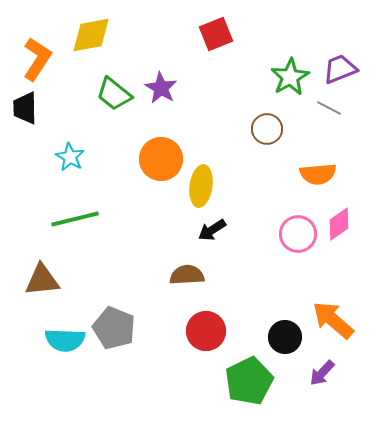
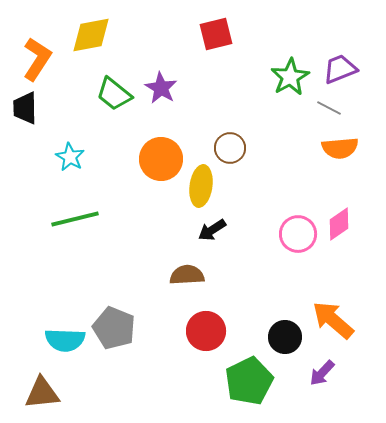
red square: rotated 8 degrees clockwise
brown circle: moved 37 px left, 19 px down
orange semicircle: moved 22 px right, 26 px up
brown triangle: moved 113 px down
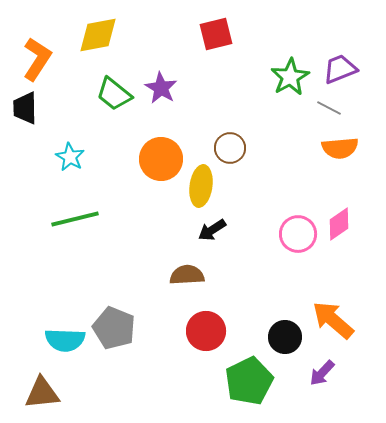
yellow diamond: moved 7 px right
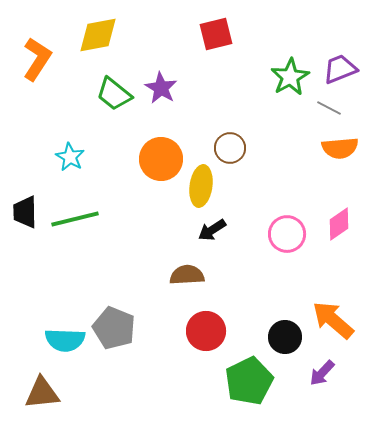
black trapezoid: moved 104 px down
pink circle: moved 11 px left
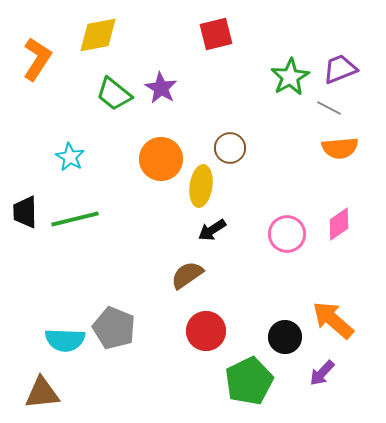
brown semicircle: rotated 32 degrees counterclockwise
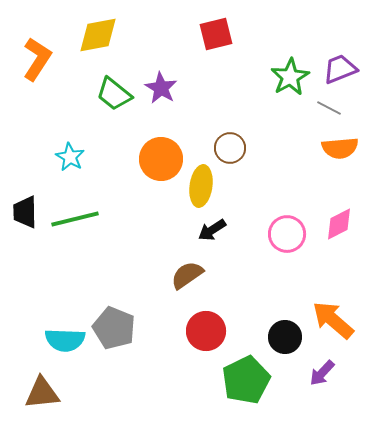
pink diamond: rotated 8 degrees clockwise
green pentagon: moved 3 px left, 1 px up
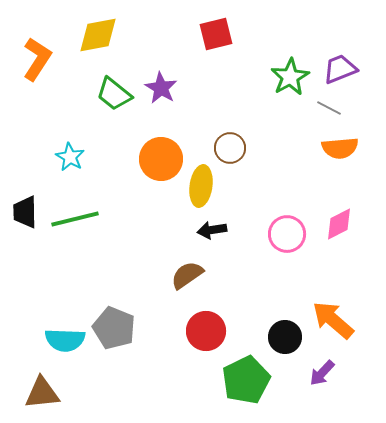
black arrow: rotated 24 degrees clockwise
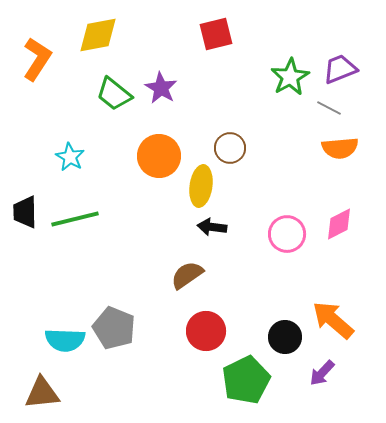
orange circle: moved 2 px left, 3 px up
black arrow: moved 3 px up; rotated 16 degrees clockwise
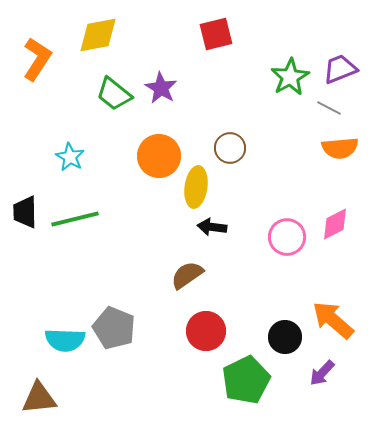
yellow ellipse: moved 5 px left, 1 px down
pink diamond: moved 4 px left
pink circle: moved 3 px down
brown triangle: moved 3 px left, 5 px down
